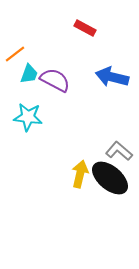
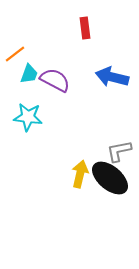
red rectangle: rotated 55 degrees clockwise
gray L-shape: rotated 52 degrees counterclockwise
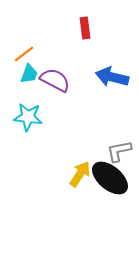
orange line: moved 9 px right
yellow arrow: rotated 20 degrees clockwise
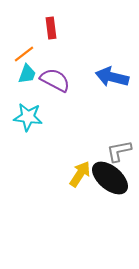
red rectangle: moved 34 px left
cyan trapezoid: moved 2 px left
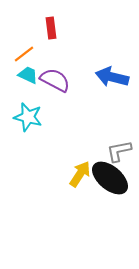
cyan trapezoid: moved 1 px right, 1 px down; rotated 85 degrees counterclockwise
cyan star: rotated 8 degrees clockwise
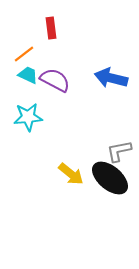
blue arrow: moved 1 px left, 1 px down
cyan star: rotated 20 degrees counterclockwise
yellow arrow: moved 9 px left; rotated 96 degrees clockwise
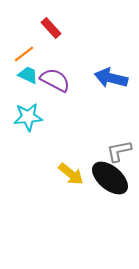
red rectangle: rotated 35 degrees counterclockwise
